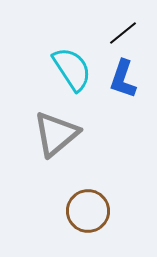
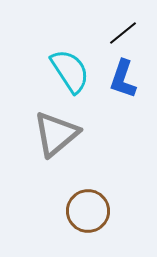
cyan semicircle: moved 2 px left, 2 px down
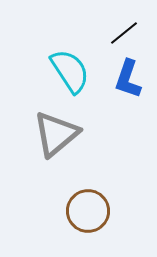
black line: moved 1 px right
blue L-shape: moved 5 px right
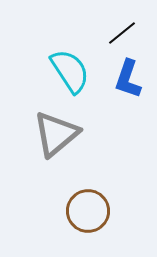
black line: moved 2 px left
